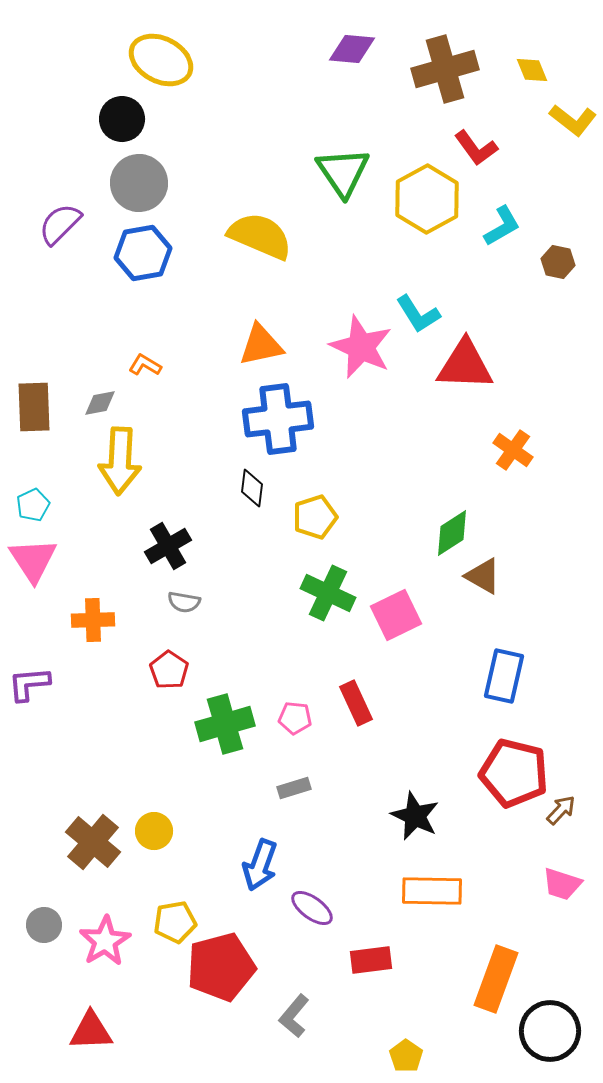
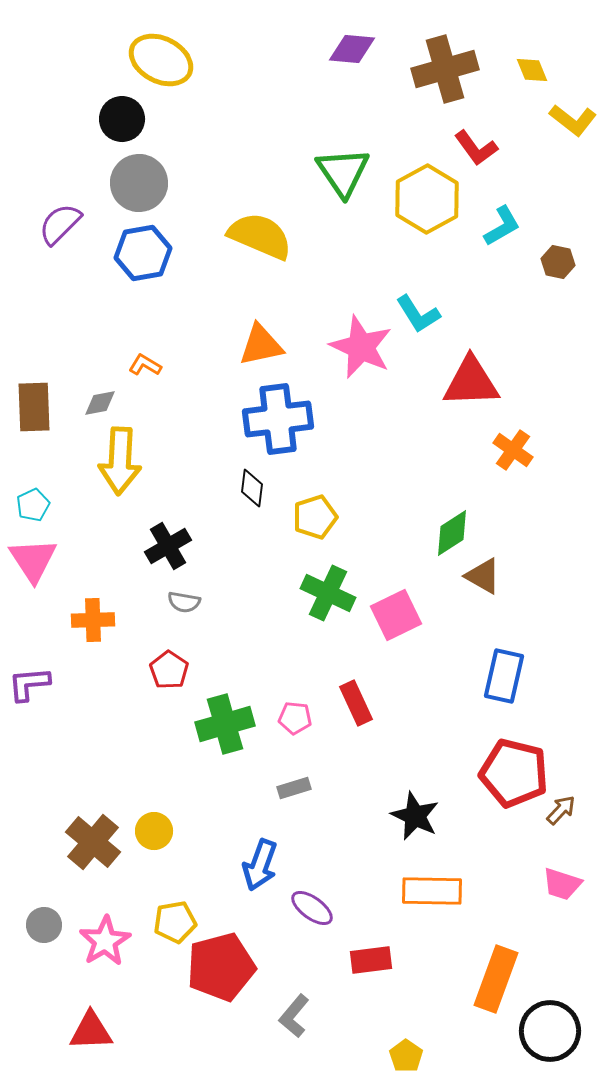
red triangle at (465, 365): moved 6 px right, 17 px down; rotated 4 degrees counterclockwise
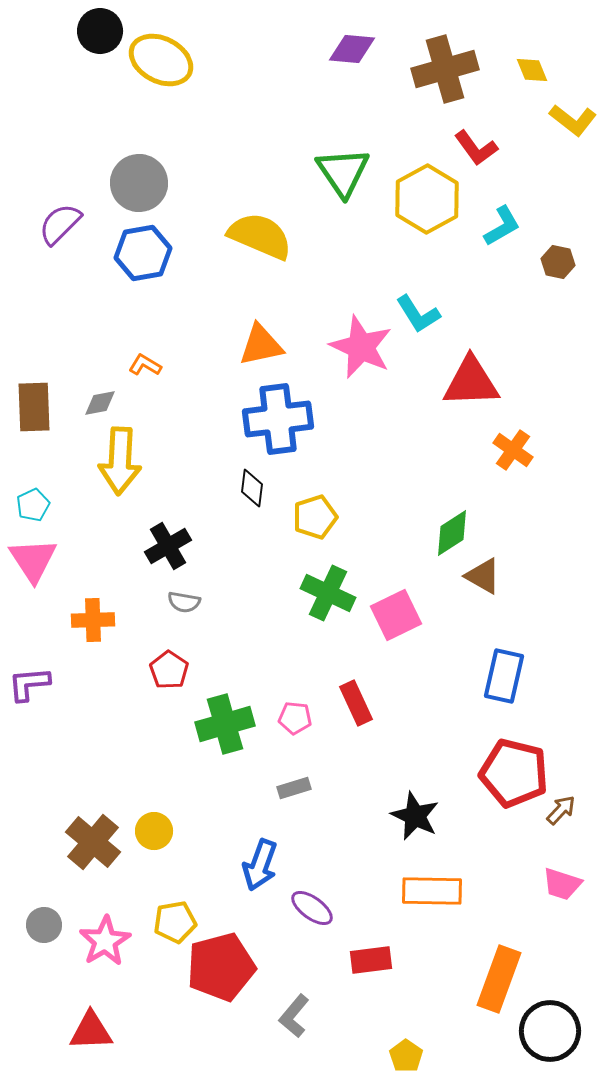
black circle at (122, 119): moved 22 px left, 88 px up
orange rectangle at (496, 979): moved 3 px right
